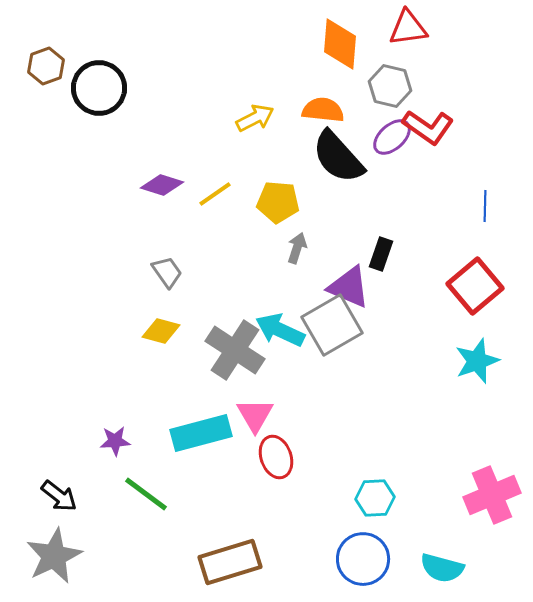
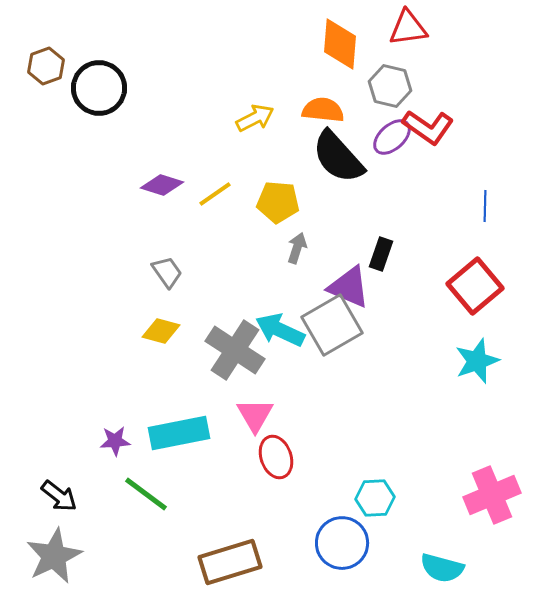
cyan rectangle: moved 22 px left; rotated 4 degrees clockwise
blue circle: moved 21 px left, 16 px up
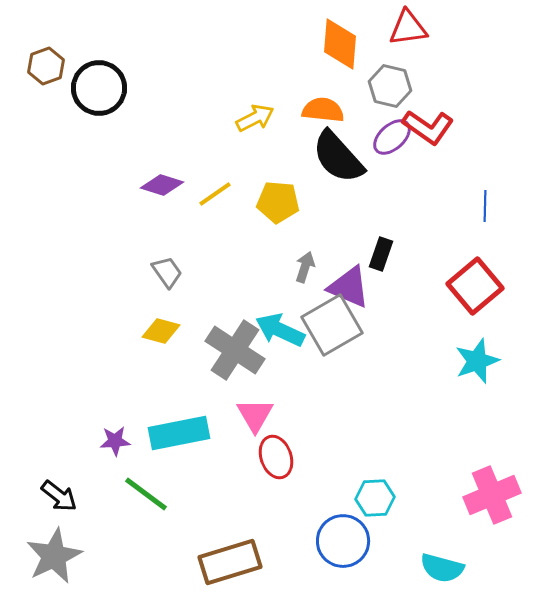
gray arrow: moved 8 px right, 19 px down
blue circle: moved 1 px right, 2 px up
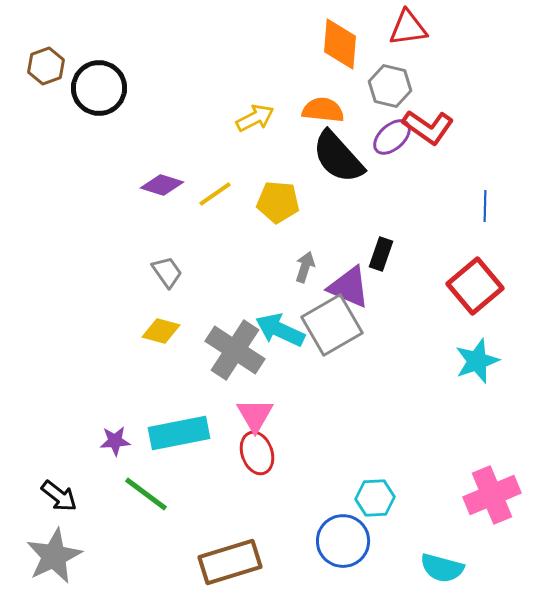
red ellipse: moved 19 px left, 4 px up
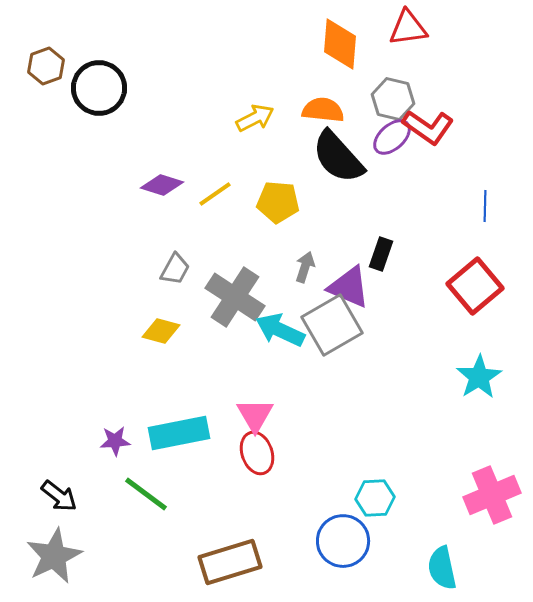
gray hexagon: moved 3 px right, 13 px down
gray trapezoid: moved 8 px right, 3 px up; rotated 64 degrees clockwise
gray cross: moved 53 px up
cyan star: moved 2 px right, 16 px down; rotated 12 degrees counterclockwise
cyan semicircle: rotated 63 degrees clockwise
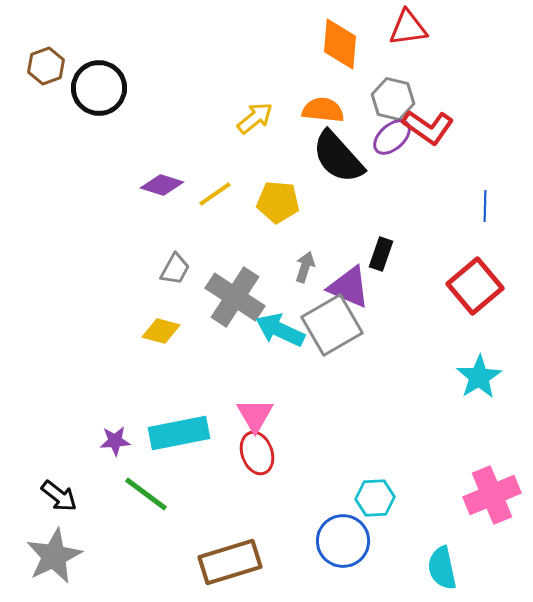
yellow arrow: rotated 12 degrees counterclockwise
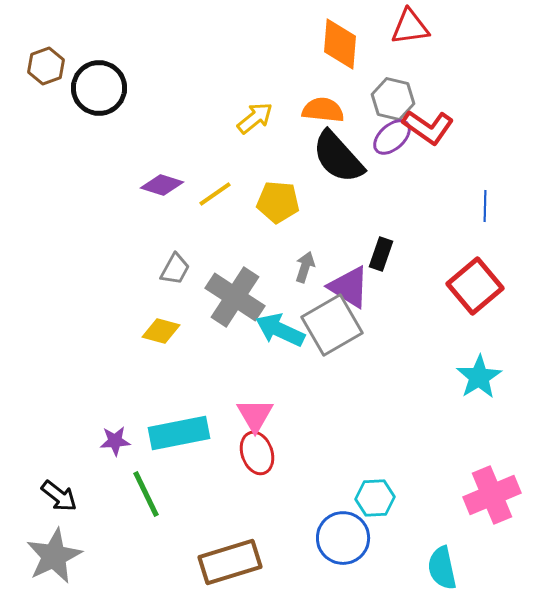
red triangle: moved 2 px right, 1 px up
purple triangle: rotated 9 degrees clockwise
green line: rotated 27 degrees clockwise
blue circle: moved 3 px up
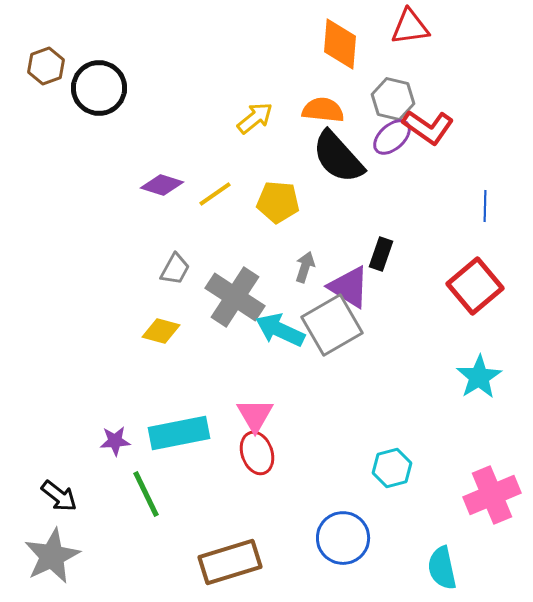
cyan hexagon: moved 17 px right, 30 px up; rotated 12 degrees counterclockwise
gray star: moved 2 px left
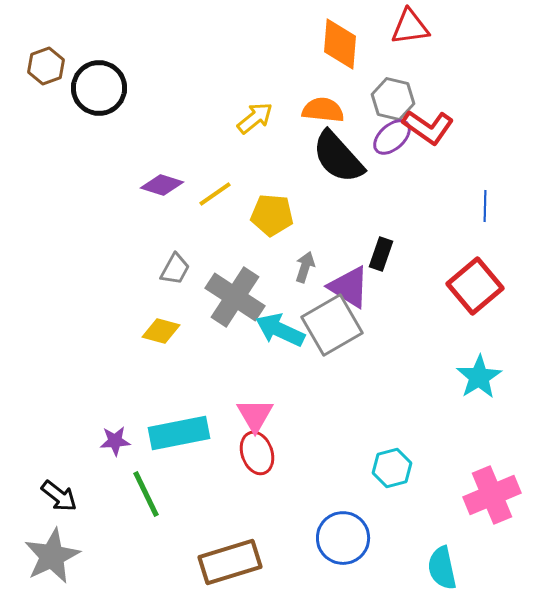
yellow pentagon: moved 6 px left, 13 px down
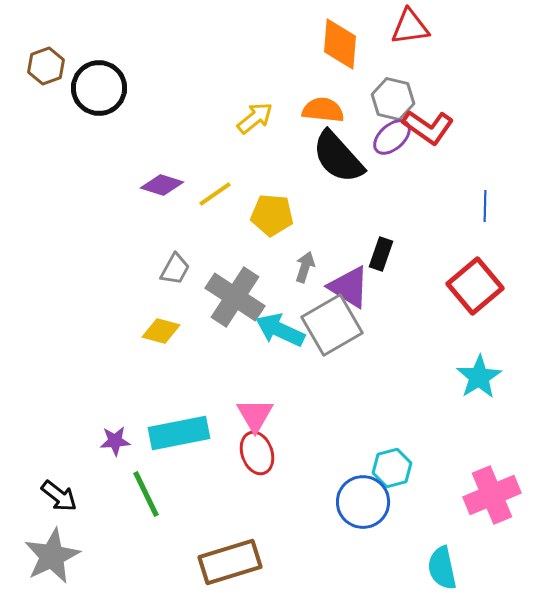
blue circle: moved 20 px right, 36 px up
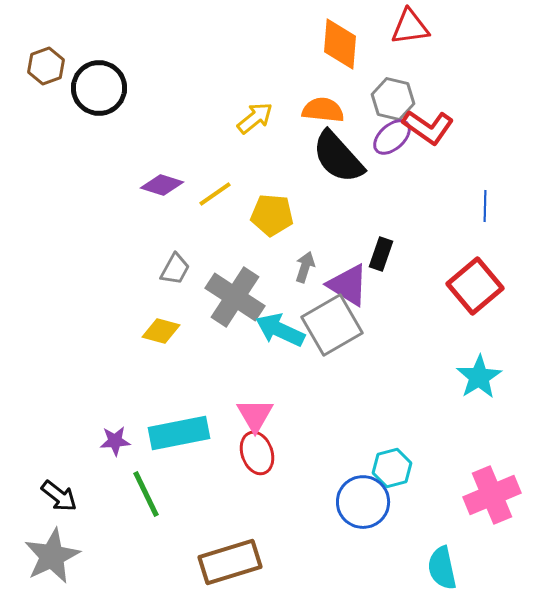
purple triangle: moved 1 px left, 2 px up
